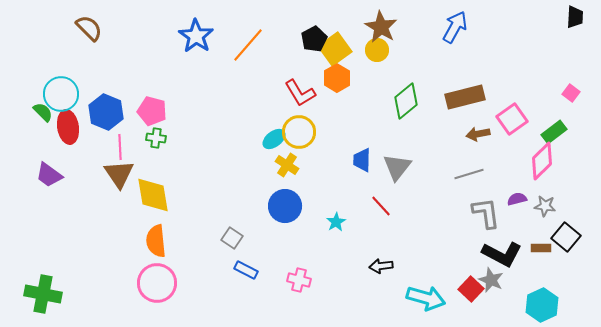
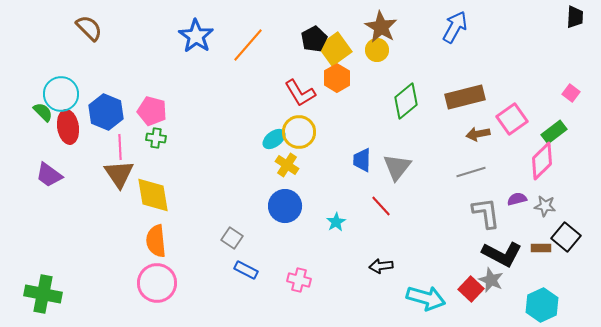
gray line at (469, 174): moved 2 px right, 2 px up
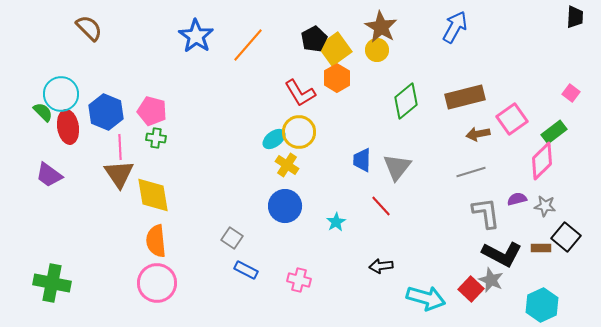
green cross at (43, 294): moved 9 px right, 11 px up
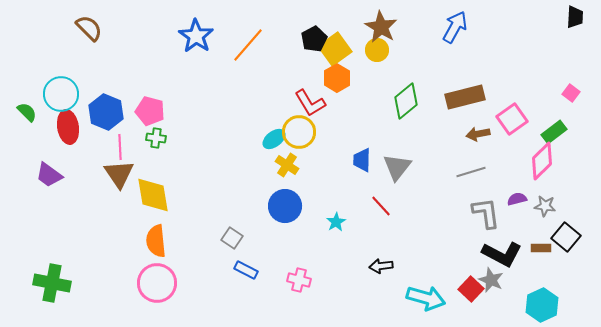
red L-shape at (300, 93): moved 10 px right, 10 px down
pink pentagon at (152, 111): moved 2 px left
green semicircle at (43, 112): moved 16 px left
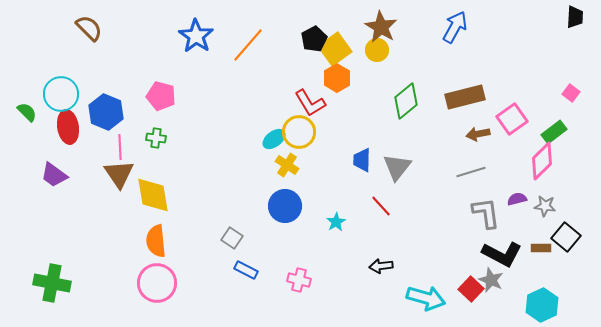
pink pentagon at (150, 111): moved 11 px right, 15 px up
purple trapezoid at (49, 175): moved 5 px right
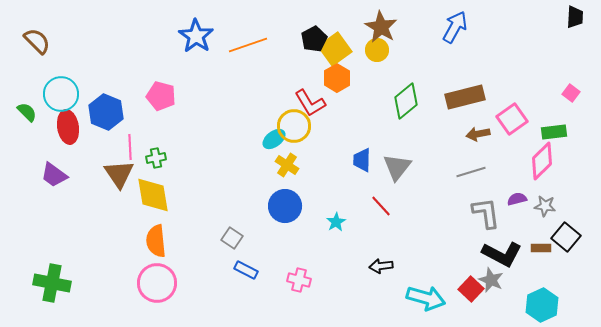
brown semicircle at (89, 28): moved 52 px left, 13 px down
orange line at (248, 45): rotated 30 degrees clockwise
yellow circle at (299, 132): moved 5 px left, 6 px up
green rectangle at (554, 132): rotated 30 degrees clockwise
green cross at (156, 138): moved 20 px down; rotated 18 degrees counterclockwise
pink line at (120, 147): moved 10 px right
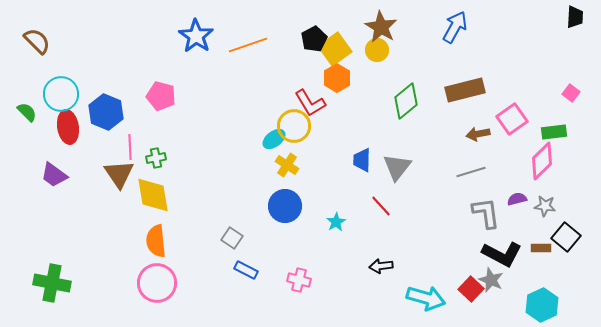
brown rectangle at (465, 97): moved 7 px up
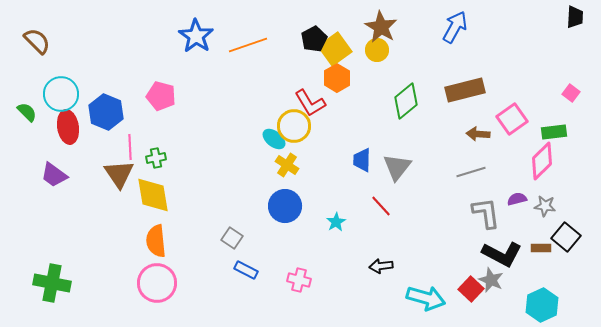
brown arrow at (478, 134): rotated 15 degrees clockwise
cyan ellipse at (274, 139): rotated 75 degrees clockwise
